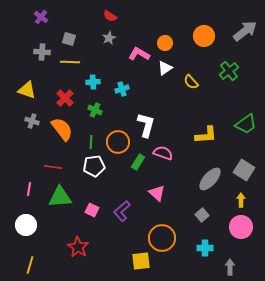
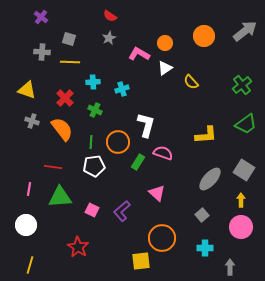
green cross at (229, 71): moved 13 px right, 14 px down
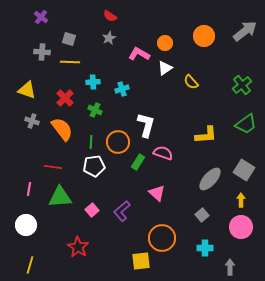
pink square at (92, 210): rotated 24 degrees clockwise
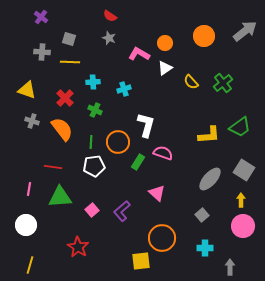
gray star at (109, 38): rotated 24 degrees counterclockwise
green cross at (242, 85): moved 19 px left, 2 px up
cyan cross at (122, 89): moved 2 px right
green trapezoid at (246, 124): moved 6 px left, 3 px down
yellow L-shape at (206, 135): moved 3 px right
pink circle at (241, 227): moved 2 px right, 1 px up
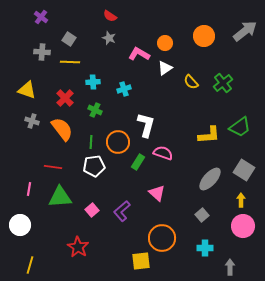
gray square at (69, 39): rotated 16 degrees clockwise
white circle at (26, 225): moved 6 px left
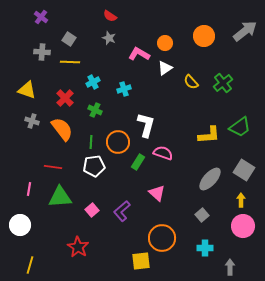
cyan cross at (93, 82): rotated 24 degrees counterclockwise
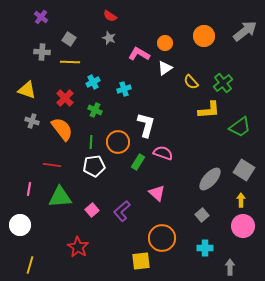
yellow L-shape at (209, 135): moved 25 px up
red line at (53, 167): moved 1 px left, 2 px up
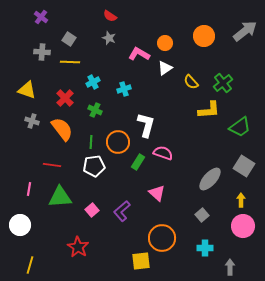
gray square at (244, 170): moved 4 px up
